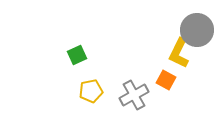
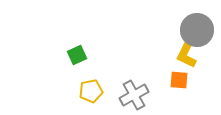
yellow L-shape: moved 8 px right
orange square: moved 13 px right; rotated 24 degrees counterclockwise
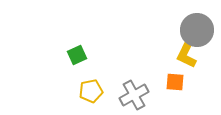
orange square: moved 4 px left, 2 px down
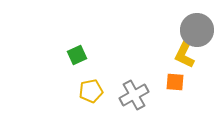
yellow L-shape: moved 2 px left
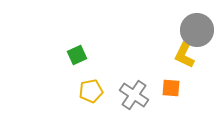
orange square: moved 4 px left, 6 px down
gray cross: rotated 28 degrees counterclockwise
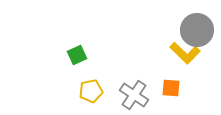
yellow L-shape: rotated 72 degrees counterclockwise
